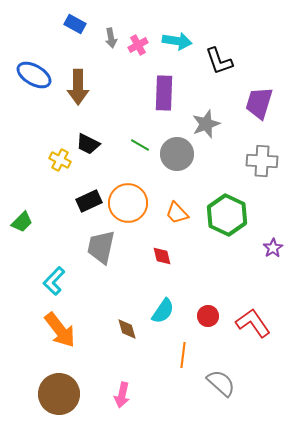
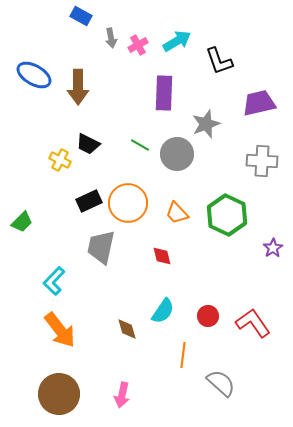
blue rectangle: moved 6 px right, 8 px up
cyan arrow: rotated 40 degrees counterclockwise
purple trapezoid: rotated 60 degrees clockwise
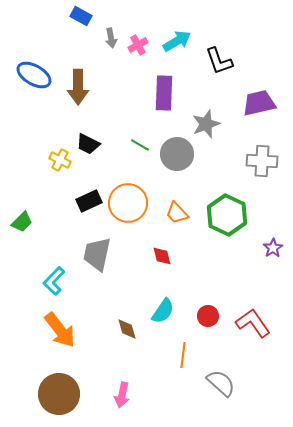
gray trapezoid: moved 4 px left, 7 px down
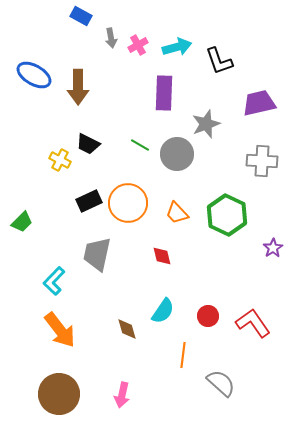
cyan arrow: moved 6 px down; rotated 16 degrees clockwise
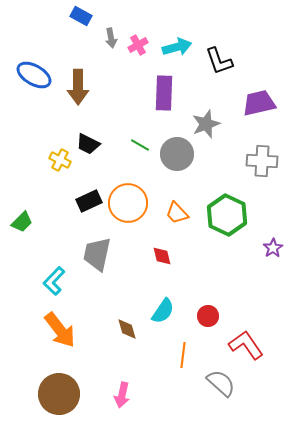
red L-shape: moved 7 px left, 22 px down
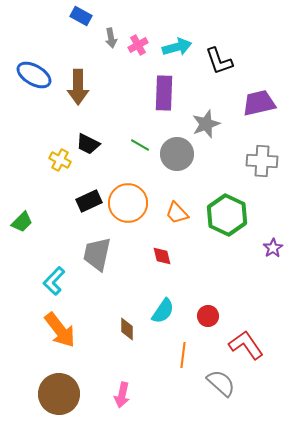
brown diamond: rotated 15 degrees clockwise
